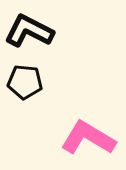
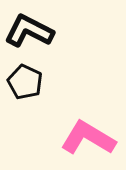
black pentagon: rotated 20 degrees clockwise
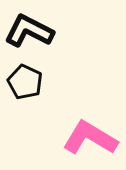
pink L-shape: moved 2 px right
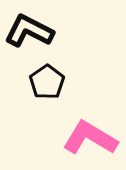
black pentagon: moved 22 px right; rotated 12 degrees clockwise
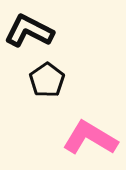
black pentagon: moved 2 px up
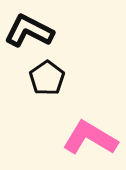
black pentagon: moved 2 px up
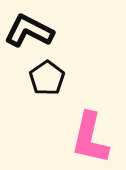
pink L-shape: rotated 108 degrees counterclockwise
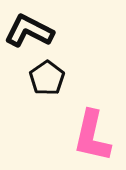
pink L-shape: moved 2 px right, 2 px up
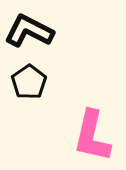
black pentagon: moved 18 px left, 4 px down
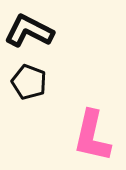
black pentagon: rotated 16 degrees counterclockwise
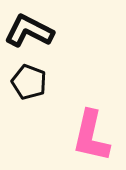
pink L-shape: moved 1 px left
